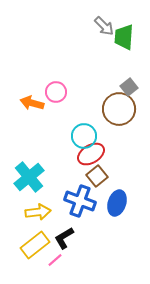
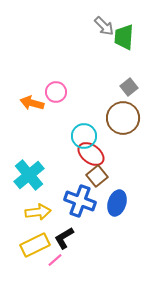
brown circle: moved 4 px right, 9 px down
red ellipse: rotated 68 degrees clockwise
cyan cross: moved 2 px up
yellow rectangle: rotated 12 degrees clockwise
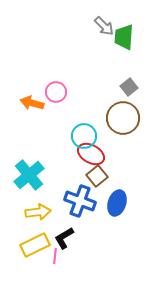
red ellipse: rotated 8 degrees counterclockwise
pink line: moved 4 px up; rotated 42 degrees counterclockwise
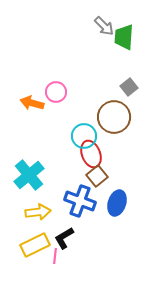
brown circle: moved 9 px left, 1 px up
red ellipse: rotated 40 degrees clockwise
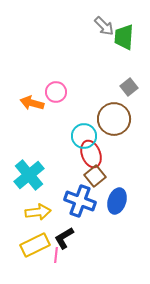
brown circle: moved 2 px down
brown square: moved 2 px left
blue ellipse: moved 2 px up
pink line: moved 1 px right, 1 px up
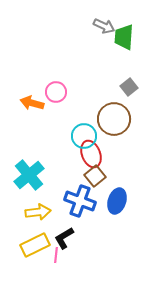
gray arrow: rotated 20 degrees counterclockwise
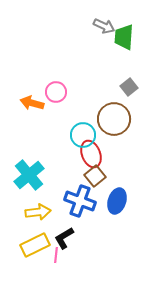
cyan circle: moved 1 px left, 1 px up
